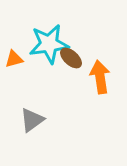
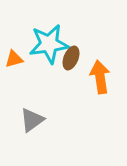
brown ellipse: rotated 70 degrees clockwise
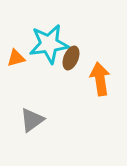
orange triangle: moved 2 px right, 1 px up
orange arrow: moved 2 px down
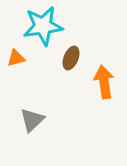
cyan star: moved 6 px left, 18 px up
orange arrow: moved 4 px right, 3 px down
gray triangle: rotated 8 degrees counterclockwise
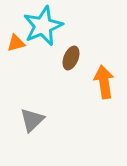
cyan star: rotated 15 degrees counterclockwise
orange triangle: moved 15 px up
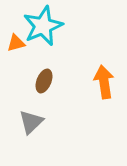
brown ellipse: moved 27 px left, 23 px down
gray triangle: moved 1 px left, 2 px down
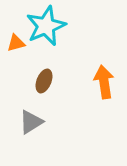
cyan star: moved 3 px right
gray triangle: rotated 12 degrees clockwise
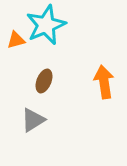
cyan star: moved 1 px up
orange triangle: moved 3 px up
gray triangle: moved 2 px right, 2 px up
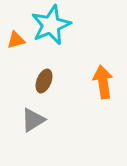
cyan star: moved 5 px right
orange arrow: moved 1 px left
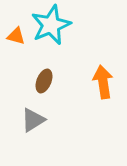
orange triangle: moved 4 px up; rotated 30 degrees clockwise
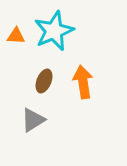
cyan star: moved 3 px right, 6 px down
orange triangle: rotated 12 degrees counterclockwise
orange arrow: moved 20 px left
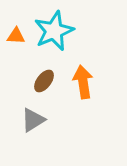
brown ellipse: rotated 15 degrees clockwise
